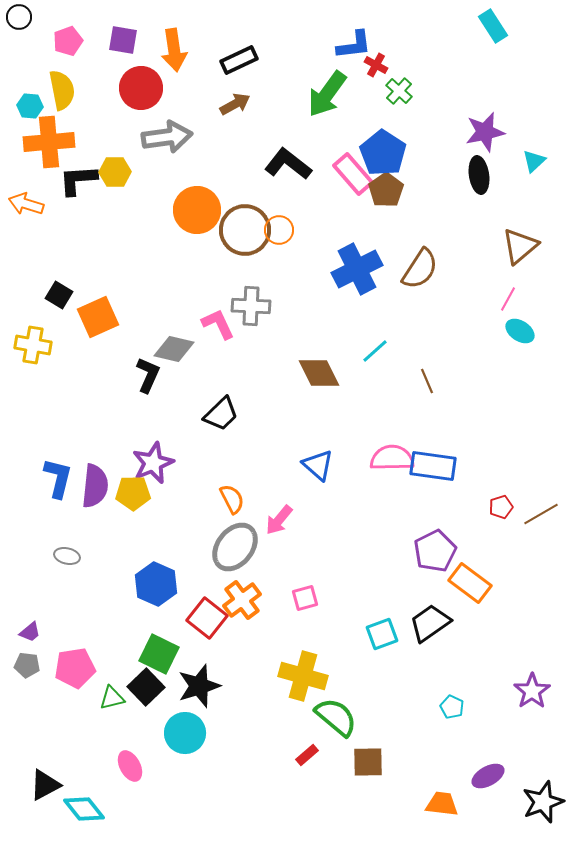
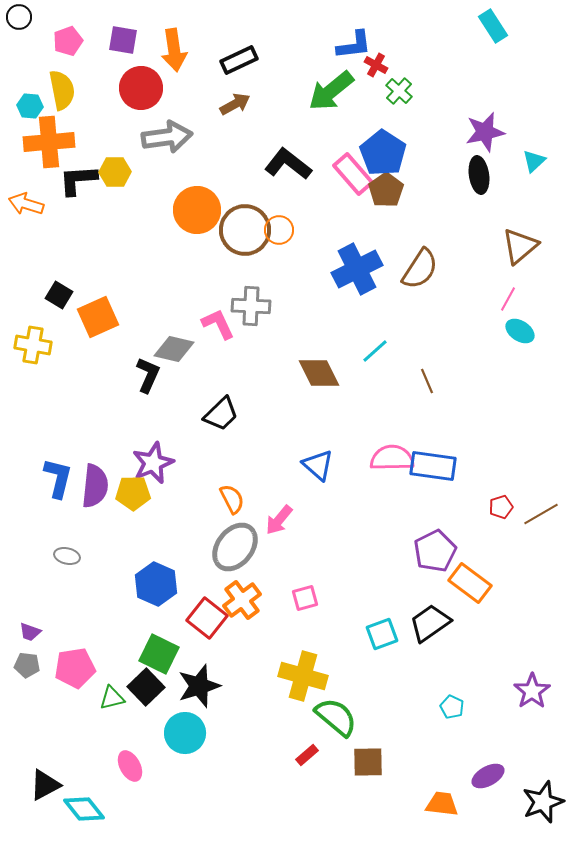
green arrow at (327, 94): moved 4 px right, 3 px up; rotated 15 degrees clockwise
purple trapezoid at (30, 632): rotated 60 degrees clockwise
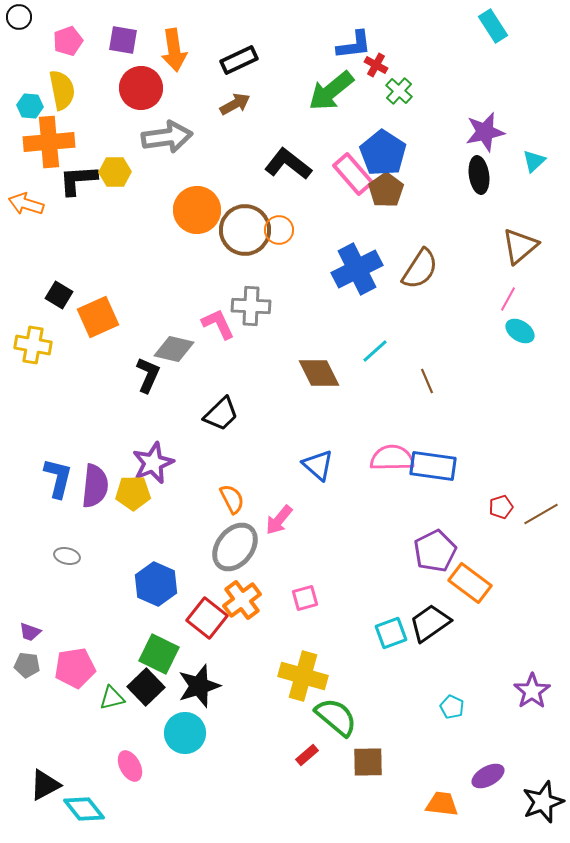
cyan square at (382, 634): moved 9 px right, 1 px up
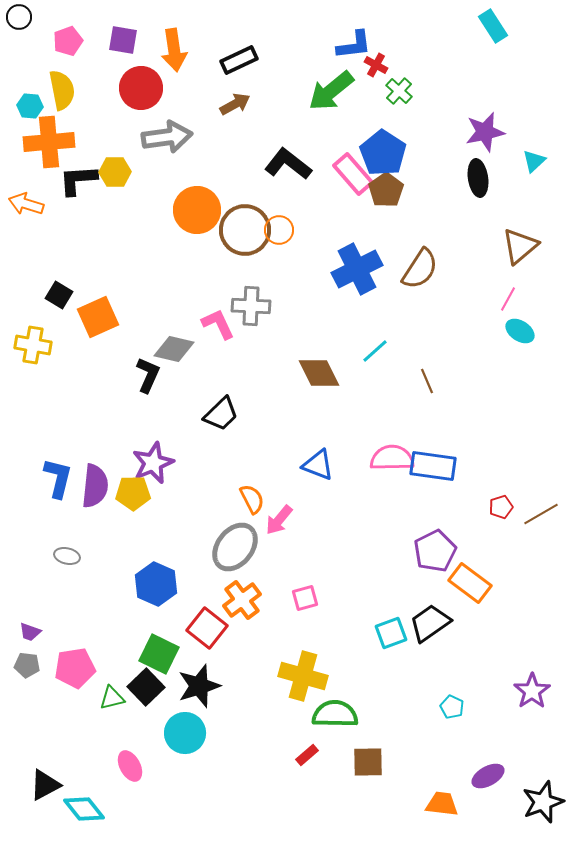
black ellipse at (479, 175): moved 1 px left, 3 px down
blue triangle at (318, 465): rotated 20 degrees counterclockwise
orange semicircle at (232, 499): moved 20 px right
red square at (207, 618): moved 10 px down
green semicircle at (336, 717): moved 1 px left, 3 px up; rotated 39 degrees counterclockwise
